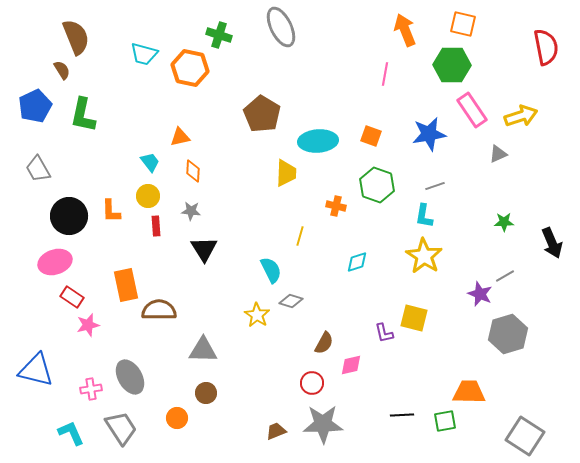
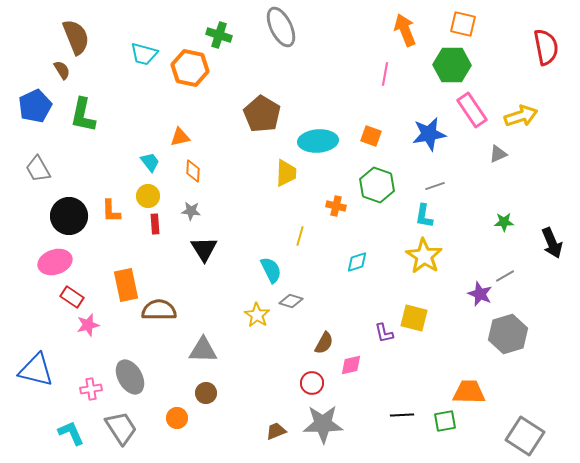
red rectangle at (156, 226): moved 1 px left, 2 px up
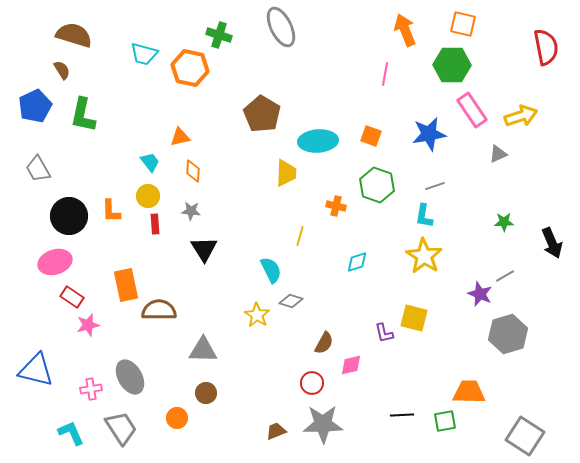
brown semicircle at (76, 37): moved 2 px left, 2 px up; rotated 51 degrees counterclockwise
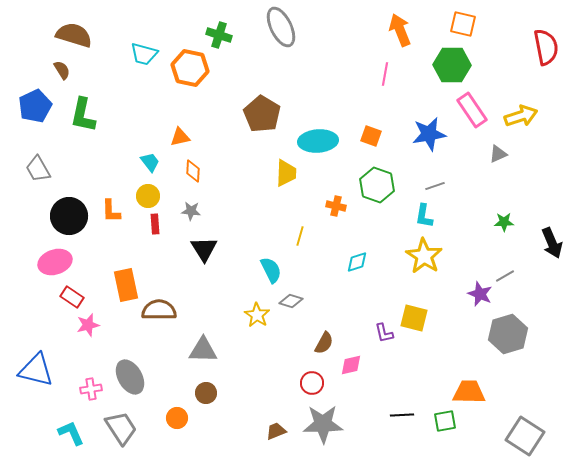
orange arrow at (405, 30): moved 5 px left
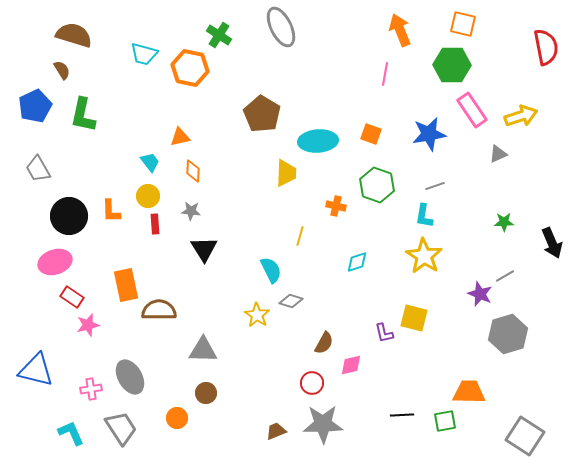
green cross at (219, 35): rotated 15 degrees clockwise
orange square at (371, 136): moved 2 px up
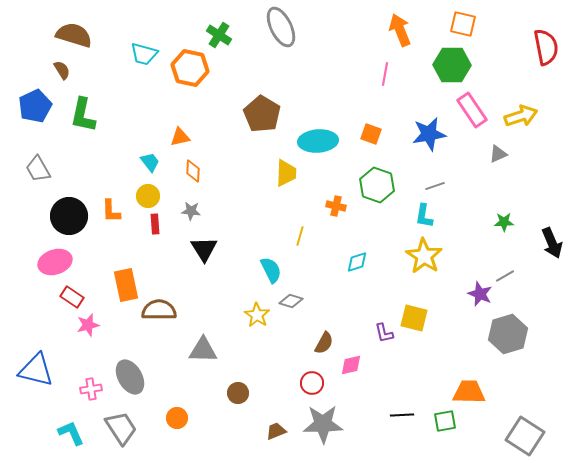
brown circle at (206, 393): moved 32 px right
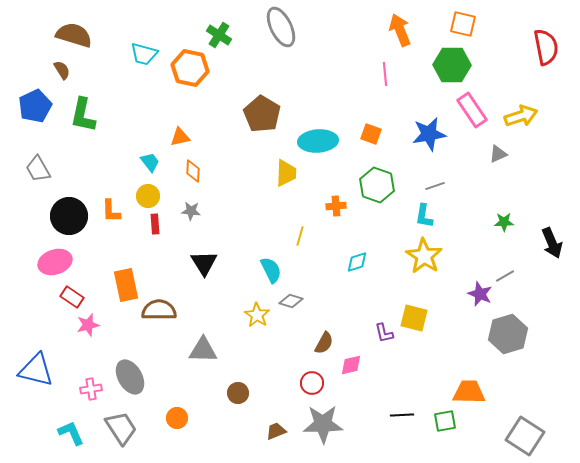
pink line at (385, 74): rotated 15 degrees counterclockwise
orange cross at (336, 206): rotated 18 degrees counterclockwise
black triangle at (204, 249): moved 14 px down
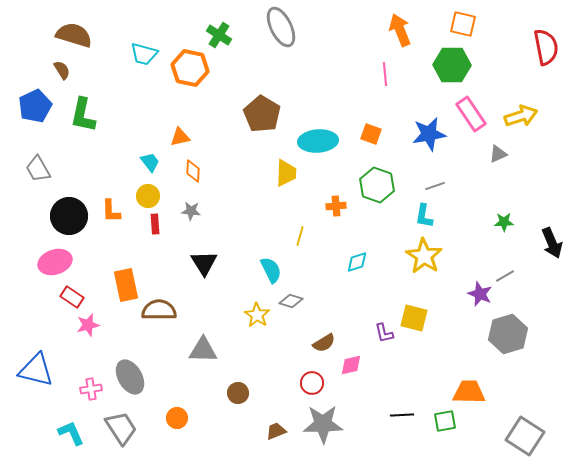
pink rectangle at (472, 110): moved 1 px left, 4 px down
brown semicircle at (324, 343): rotated 30 degrees clockwise
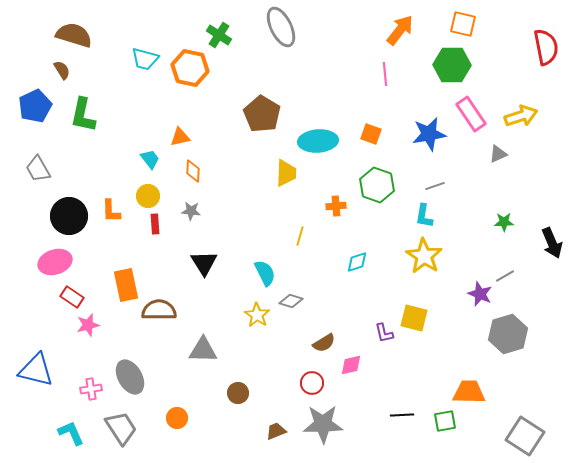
orange arrow at (400, 30): rotated 60 degrees clockwise
cyan trapezoid at (144, 54): moved 1 px right, 5 px down
cyan trapezoid at (150, 162): moved 3 px up
cyan semicircle at (271, 270): moved 6 px left, 3 px down
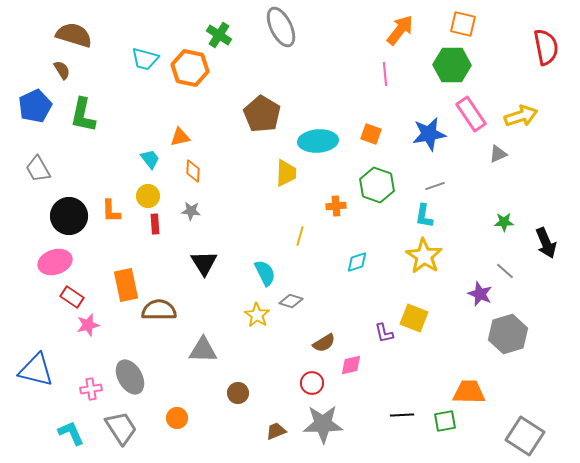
black arrow at (552, 243): moved 6 px left
gray line at (505, 276): moved 5 px up; rotated 72 degrees clockwise
yellow square at (414, 318): rotated 8 degrees clockwise
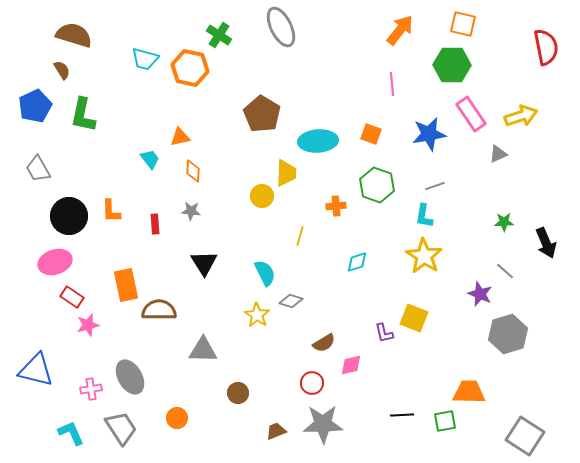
pink line at (385, 74): moved 7 px right, 10 px down
yellow circle at (148, 196): moved 114 px right
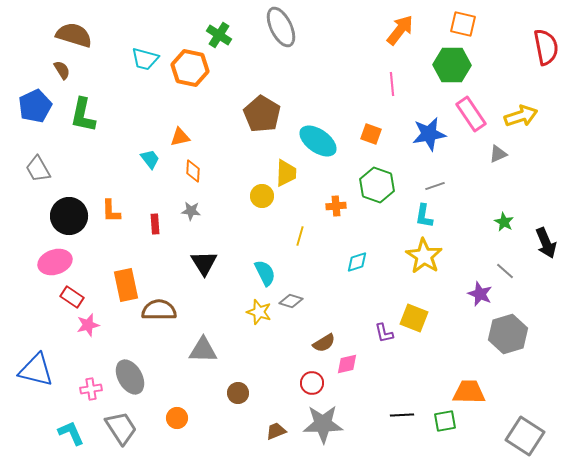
cyan ellipse at (318, 141): rotated 39 degrees clockwise
green star at (504, 222): rotated 30 degrees clockwise
yellow star at (257, 315): moved 2 px right, 3 px up; rotated 15 degrees counterclockwise
pink diamond at (351, 365): moved 4 px left, 1 px up
